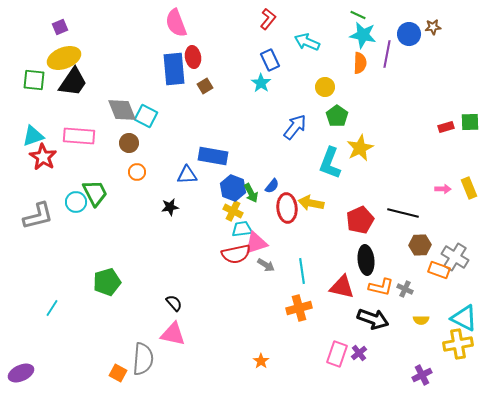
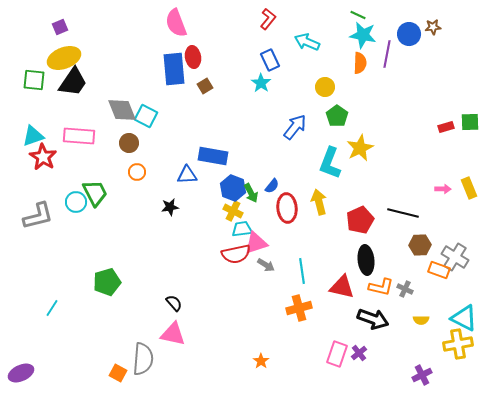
yellow arrow at (311, 203): moved 8 px right, 1 px up; rotated 65 degrees clockwise
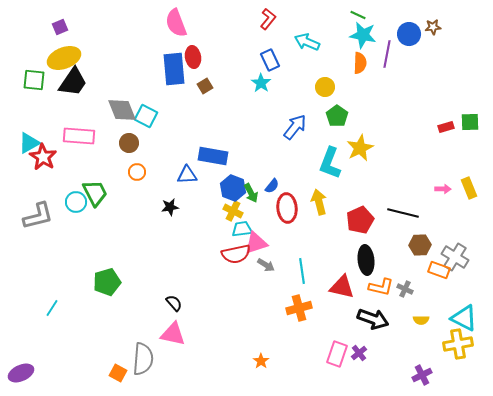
cyan triangle at (33, 136): moved 4 px left, 7 px down; rotated 10 degrees counterclockwise
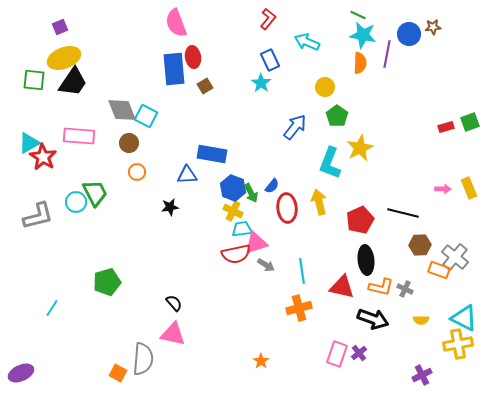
green square at (470, 122): rotated 18 degrees counterclockwise
blue rectangle at (213, 156): moved 1 px left, 2 px up
gray cross at (455, 257): rotated 8 degrees clockwise
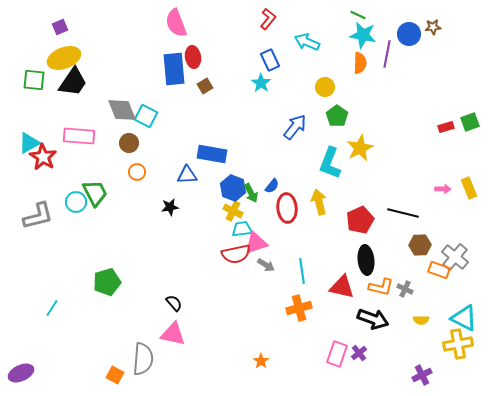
orange square at (118, 373): moved 3 px left, 2 px down
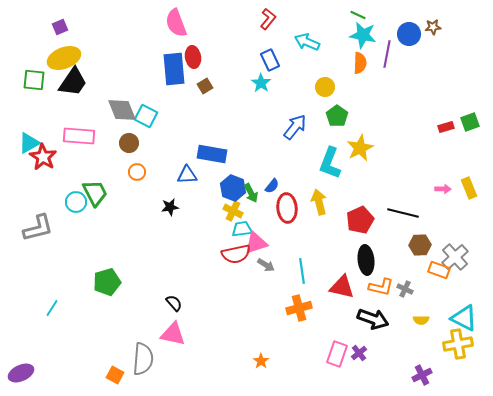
gray L-shape at (38, 216): moved 12 px down
gray cross at (455, 257): rotated 8 degrees clockwise
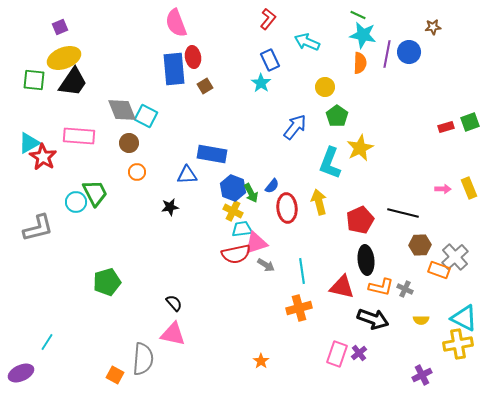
blue circle at (409, 34): moved 18 px down
cyan line at (52, 308): moved 5 px left, 34 px down
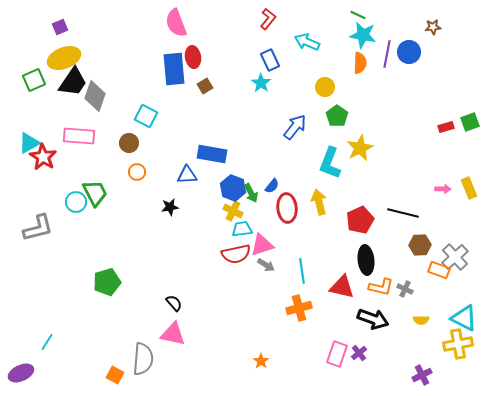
green square at (34, 80): rotated 30 degrees counterclockwise
gray diamond at (122, 110): moved 27 px left, 14 px up; rotated 40 degrees clockwise
pink triangle at (256, 243): moved 6 px right, 2 px down
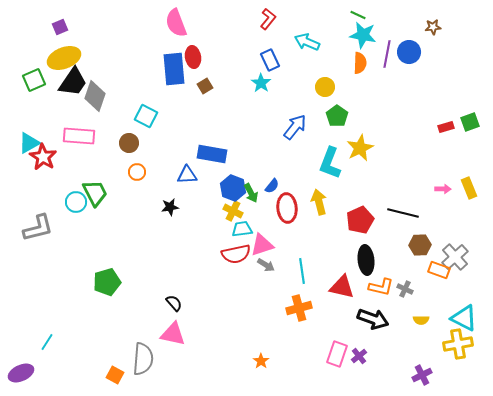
purple cross at (359, 353): moved 3 px down
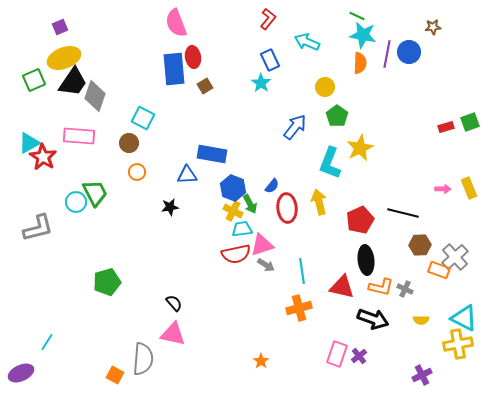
green line at (358, 15): moved 1 px left, 1 px down
cyan square at (146, 116): moved 3 px left, 2 px down
green arrow at (251, 193): moved 1 px left, 11 px down
